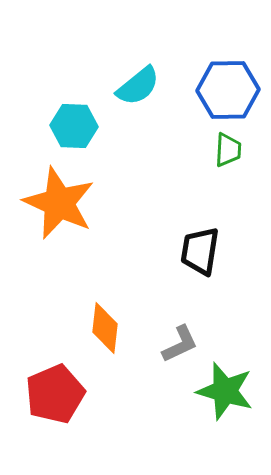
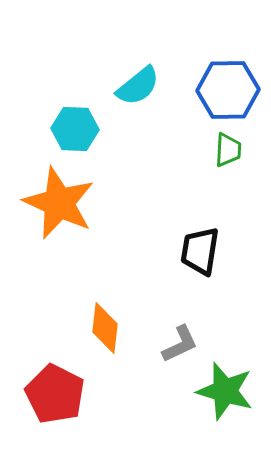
cyan hexagon: moved 1 px right, 3 px down
red pentagon: rotated 22 degrees counterclockwise
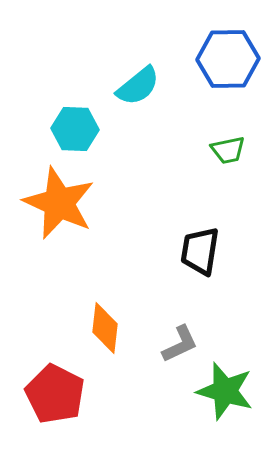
blue hexagon: moved 31 px up
green trapezoid: rotated 75 degrees clockwise
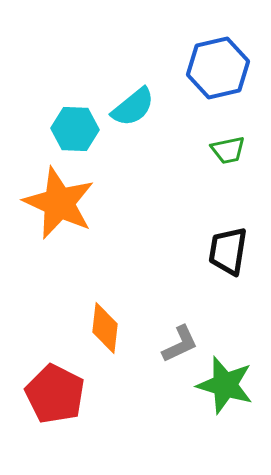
blue hexagon: moved 10 px left, 9 px down; rotated 12 degrees counterclockwise
cyan semicircle: moved 5 px left, 21 px down
black trapezoid: moved 28 px right
green star: moved 6 px up
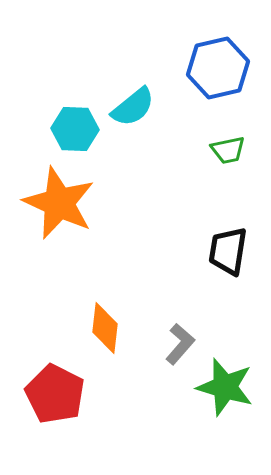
gray L-shape: rotated 24 degrees counterclockwise
green star: moved 2 px down
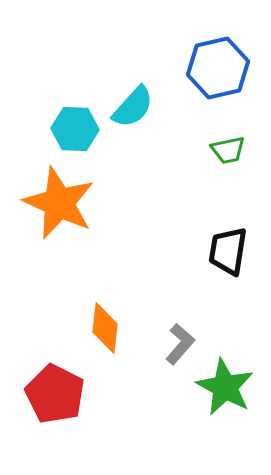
cyan semicircle: rotated 9 degrees counterclockwise
green star: rotated 12 degrees clockwise
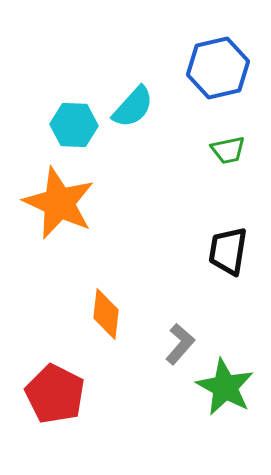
cyan hexagon: moved 1 px left, 4 px up
orange diamond: moved 1 px right, 14 px up
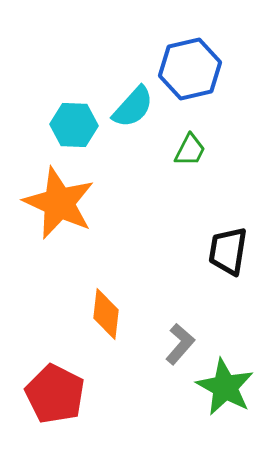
blue hexagon: moved 28 px left, 1 px down
green trapezoid: moved 38 px left; rotated 51 degrees counterclockwise
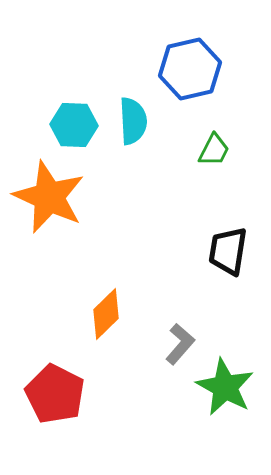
cyan semicircle: moved 14 px down; rotated 45 degrees counterclockwise
green trapezoid: moved 24 px right
orange star: moved 10 px left, 6 px up
orange diamond: rotated 39 degrees clockwise
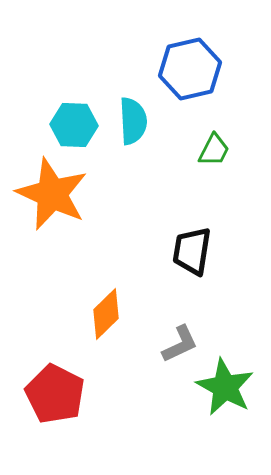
orange star: moved 3 px right, 3 px up
black trapezoid: moved 36 px left
gray L-shape: rotated 24 degrees clockwise
